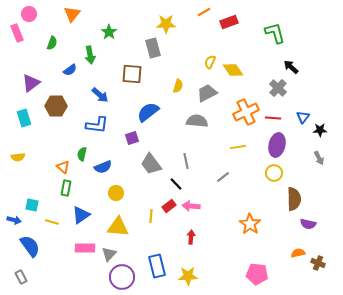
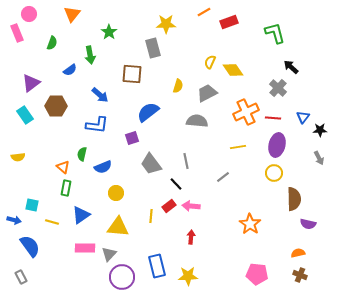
cyan rectangle at (24, 118): moved 1 px right, 3 px up; rotated 18 degrees counterclockwise
brown cross at (318, 263): moved 18 px left, 12 px down
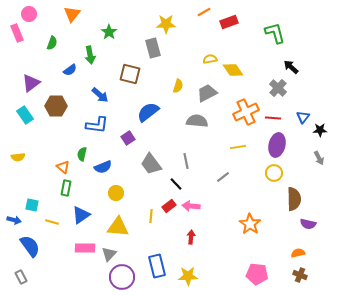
yellow semicircle at (210, 62): moved 3 px up; rotated 56 degrees clockwise
brown square at (132, 74): moved 2 px left; rotated 10 degrees clockwise
purple square at (132, 138): moved 4 px left; rotated 16 degrees counterclockwise
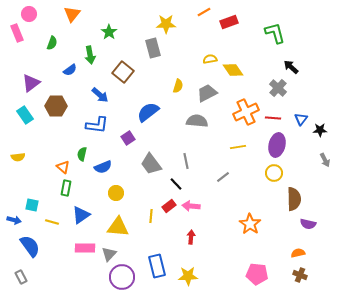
brown square at (130, 74): moved 7 px left, 2 px up; rotated 25 degrees clockwise
blue triangle at (303, 117): moved 2 px left, 2 px down
gray arrow at (319, 158): moved 6 px right, 2 px down
